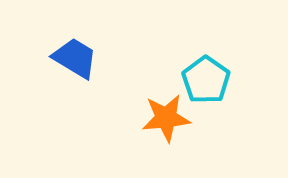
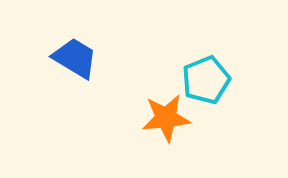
cyan pentagon: rotated 15 degrees clockwise
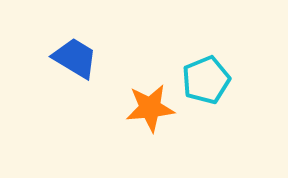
orange star: moved 16 px left, 10 px up
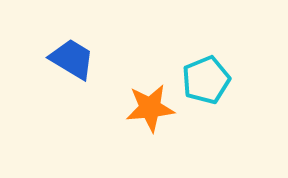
blue trapezoid: moved 3 px left, 1 px down
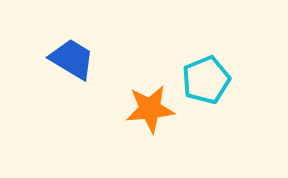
orange star: moved 1 px down
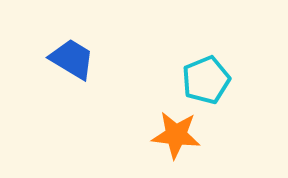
orange star: moved 26 px right, 26 px down; rotated 12 degrees clockwise
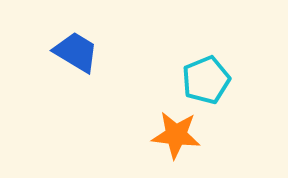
blue trapezoid: moved 4 px right, 7 px up
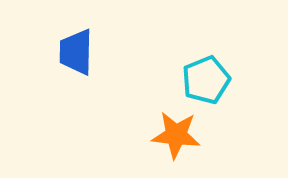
blue trapezoid: rotated 120 degrees counterclockwise
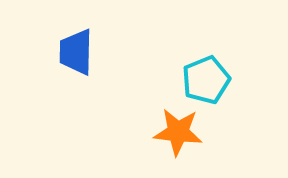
orange star: moved 2 px right, 3 px up
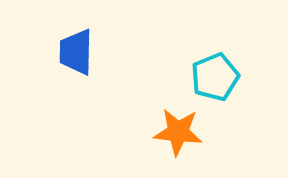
cyan pentagon: moved 9 px right, 3 px up
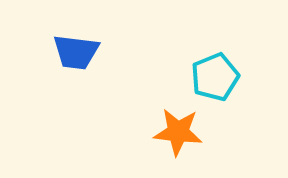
blue trapezoid: rotated 84 degrees counterclockwise
